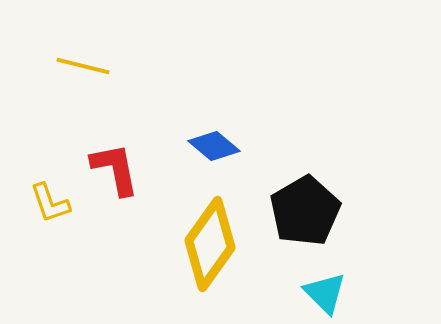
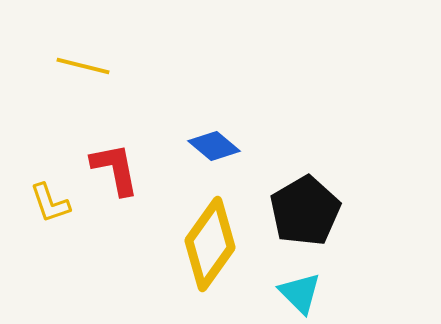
cyan triangle: moved 25 px left
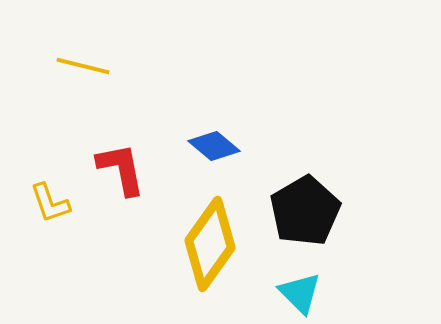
red L-shape: moved 6 px right
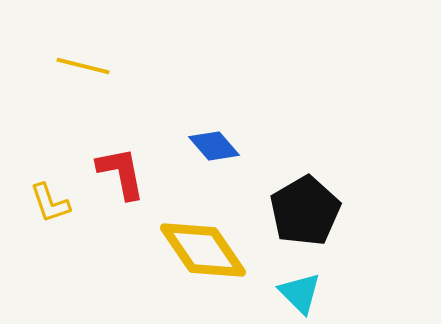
blue diamond: rotated 9 degrees clockwise
red L-shape: moved 4 px down
yellow diamond: moved 7 px left, 6 px down; rotated 70 degrees counterclockwise
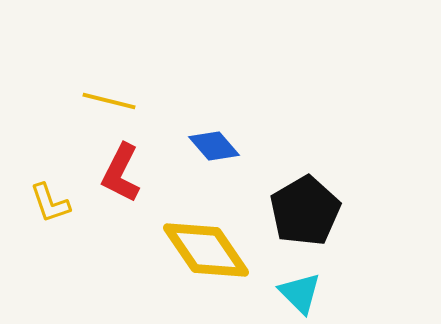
yellow line: moved 26 px right, 35 px down
red L-shape: rotated 142 degrees counterclockwise
yellow diamond: moved 3 px right
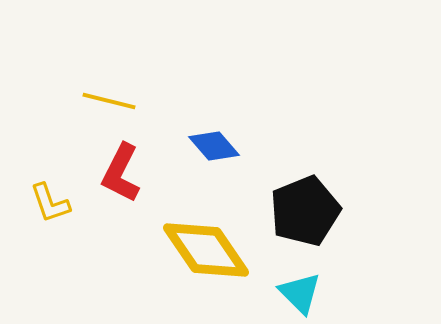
black pentagon: rotated 8 degrees clockwise
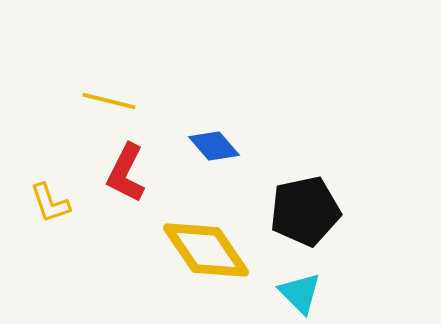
red L-shape: moved 5 px right
black pentagon: rotated 10 degrees clockwise
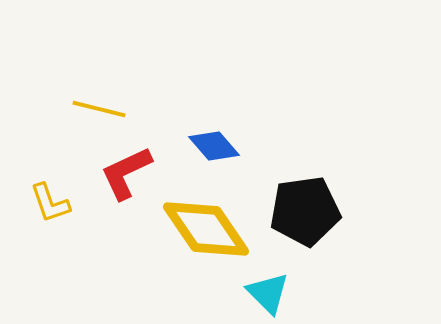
yellow line: moved 10 px left, 8 px down
red L-shape: rotated 38 degrees clockwise
black pentagon: rotated 4 degrees clockwise
yellow diamond: moved 21 px up
cyan triangle: moved 32 px left
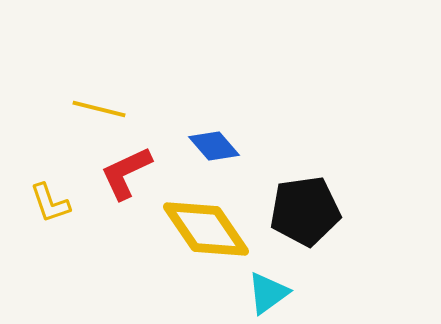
cyan triangle: rotated 39 degrees clockwise
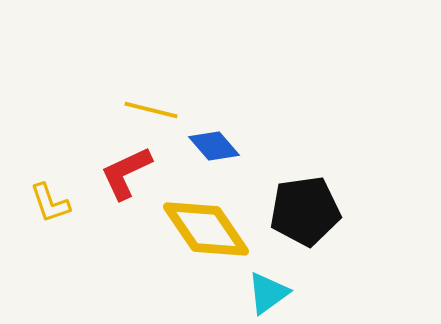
yellow line: moved 52 px right, 1 px down
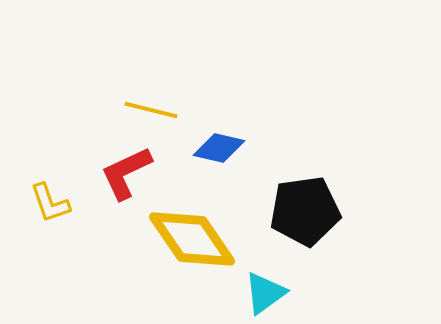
blue diamond: moved 5 px right, 2 px down; rotated 36 degrees counterclockwise
yellow diamond: moved 14 px left, 10 px down
cyan triangle: moved 3 px left
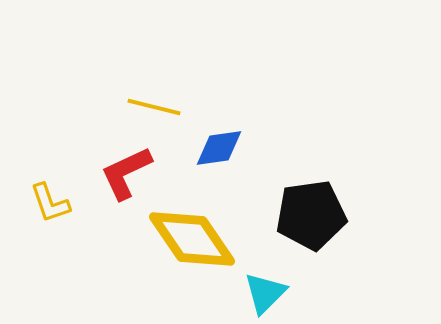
yellow line: moved 3 px right, 3 px up
blue diamond: rotated 21 degrees counterclockwise
black pentagon: moved 6 px right, 4 px down
cyan triangle: rotated 9 degrees counterclockwise
